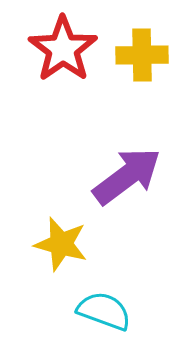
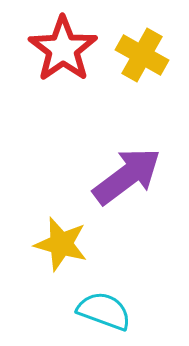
yellow cross: rotated 30 degrees clockwise
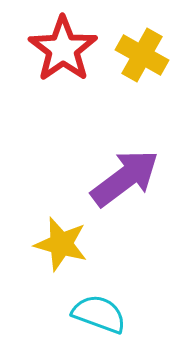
purple arrow: moved 2 px left, 2 px down
cyan semicircle: moved 5 px left, 3 px down
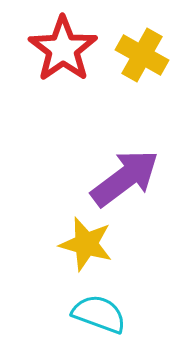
yellow star: moved 25 px right
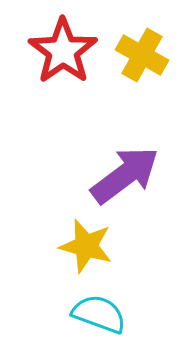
red star: moved 2 px down
purple arrow: moved 3 px up
yellow star: moved 2 px down
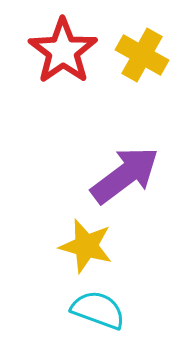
cyan semicircle: moved 1 px left, 4 px up
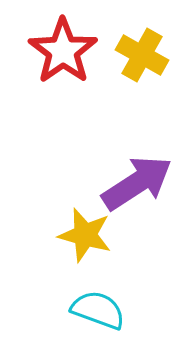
purple arrow: moved 12 px right, 8 px down; rotated 4 degrees clockwise
yellow star: moved 1 px left, 11 px up
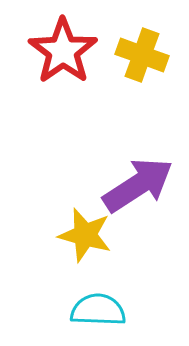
yellow cross: rotated 9 degrees counterclockwise
purple arrow: moved 1 px right, 2 px down
cyan semicircle: rotated 18 degrees counterclockwise
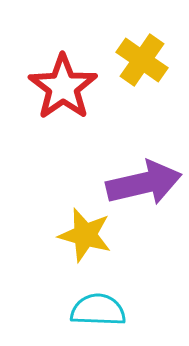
red star: moved 36 px down
yellow cross: moved 5 px down; rotated 15 degrees clockwise
purple arrow: moved 6 px right, 2 px up; rotated 20 degrees clockwise
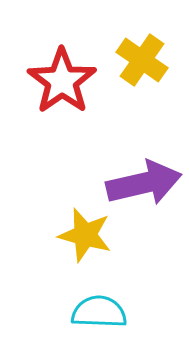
red star: moved 1 px left, 6 px up
cyan semicircle: moved 1 px right, 2 px down
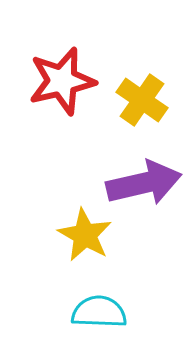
yellow cross: moved 40 px down
red star: rotated 22 degrees clockwise
yellow star: rotated 14 degrees clockwise
